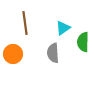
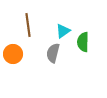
brown line: moved 3 px right, 2 px down
cyan triangle: moved 3 px down
gray semicircle: rotated 18 degrees clockwise
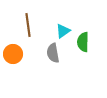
gray semicircle: rotated 24 degrees counterclockwise
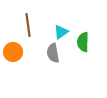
cyan triangle: moved 2 px left, 1 px down
orange circle: moved 2 px up
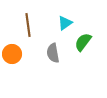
cyan triangle: moved 4 px right, 9 px up
green semicircle: rotated 36 degrees clockwise
orange circle: moved 1 px left, 2 px down
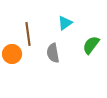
brown line: moved 9 px down
green semicircle: moved 8 px right, 3 px down
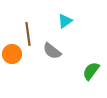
cyan triangle: moved 2 px up
green semicircle: moved 26 px down
gray semicircle: moved 1 px left, 2 px up; rotated 42 degrees counterclockwise
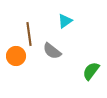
brown line: moved 1 px right
orange circle: moved 4 px right, 2 px down
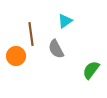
brown line: moved 2 px right
gray semicircle: moved 4 px right, 2 px up; rotated 24 degrees clockwise
green semicircle: moved 1 px up
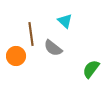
cyan triangle: rotated 42 degrees counterclockwise
gray semicircle: moved 3 px left, 1 px up; rotated 24 degrees counterclockwise
green semicircle: moved 1 px up
